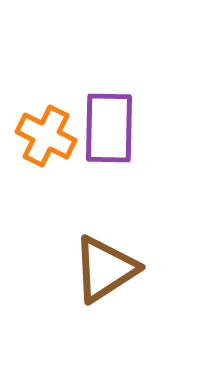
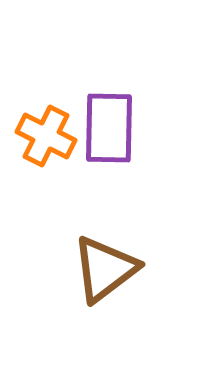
brown triangle: rotated 4 degrees counterclockwise
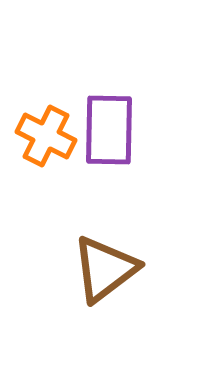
purple rectangle: moved 2 px down
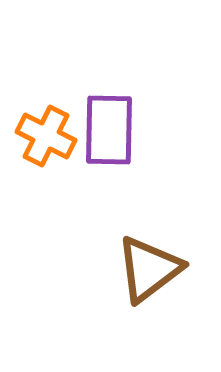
brown triangle: moved 44 px right
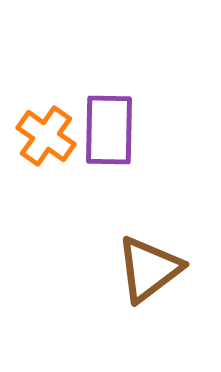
orange cross: rotated 8 degrees clockwise
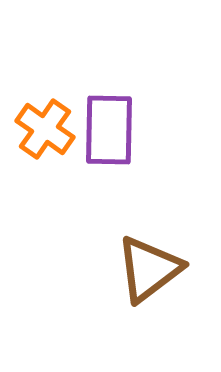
orange cross: moved 1 px left, 7 px up
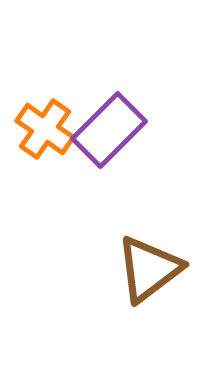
purple rectangle: rotated 44 degrees clockwise
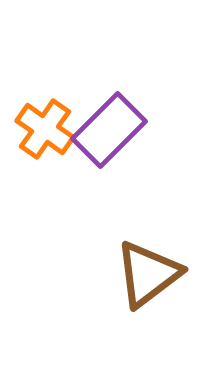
brown triangle: moved 1 px left, 5 px down
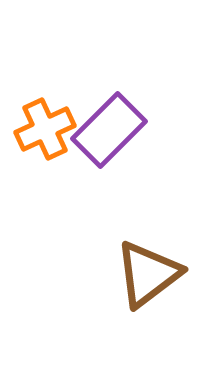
orange cross: rotated 30 degrees clockwise
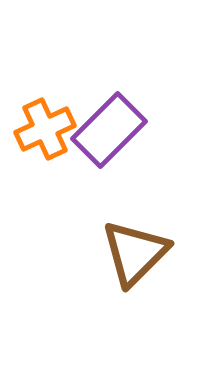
brown triangle: moved 13 px left, 21 px up; rotated 8 degrees counterclockwise
